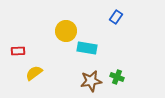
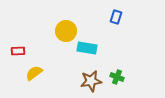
blue rectangle: rotated 16 degrees counterclockwise
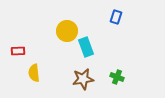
yellow circle: moved 1 px right
cyan rectangle: moved 1 px left, 1 px up; rotated 60 degrees clockwise
yellow semicircle: rotated 60 degrees counterclockwise
brown star: moved 8 px left, 2 px up
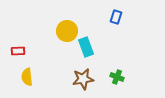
yellow semicircle: moved 7 px left, 4 px down
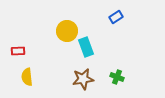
blue rectangle: rotated 40 degrees clockwise
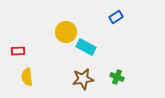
yellow circle: moved 1 px left, 1 px down
cyan rectangle: rotated 42 degrees counterclockwise
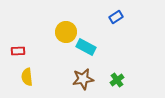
green cross: moved 3 px down; rotated 32 degrees clockwise
